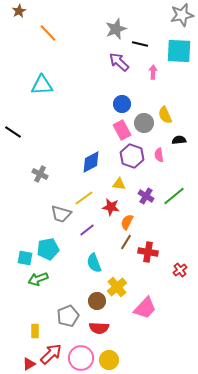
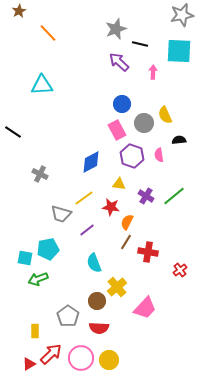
pink rectangle at (122, 130): moved 5 px left
gray pentagon at (68, 316): rotated 15 degrees counterclockwise
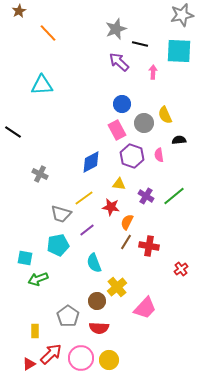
cyan pentagon at (48, 249): moved 10 px right, 4 px up
red cross at (148, 252): moved 1 px right, 6 px up
red cross at (180, 270): moved 1 px right, 1 px up
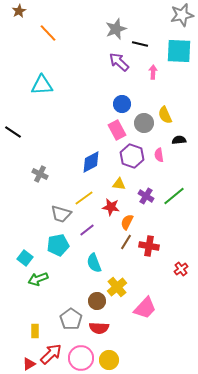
cyan square at (25, 258): rotated 28 degrees clockwise
gray pentagon at (68, 316): moved 3 px right, 3 px down
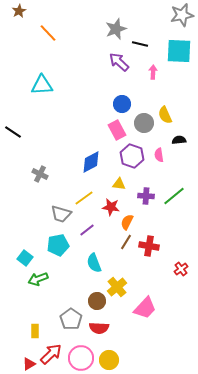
purple cross at (146, 196): rotated 28 degrees counterclockwise
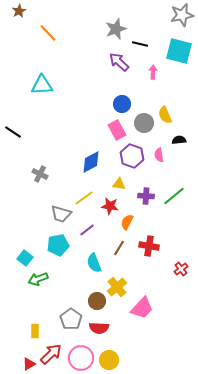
cyan square at (179, 51): rotated 12 degrees clockwise
red star at (111, 207): moved 1 px left, 1 px up
brown line at (126, 242): moved 7 px left, 6 px down
pink trapezoid at (145, 308): moved 3 px left
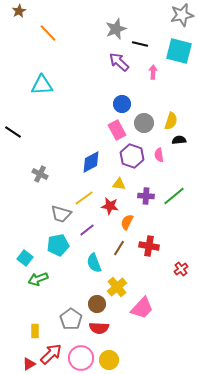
yellow semicircle at (165, 115): moved 6 px right, 6 px down; rotated 138 degrees counterclockwise
brown circle at (97, 301): moved 3 px down
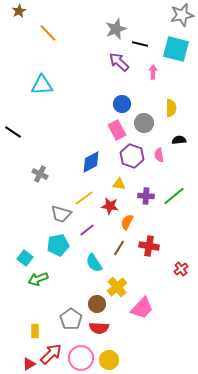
cyan square at (179, 51): moved 3 px left, 2 px up
yellow semicircle at (171, 121): moved 13 px up; rotated 18 degrees counterclockwise
cyan semicircle at (94, 263): rotated 12 degrees counterclockwise
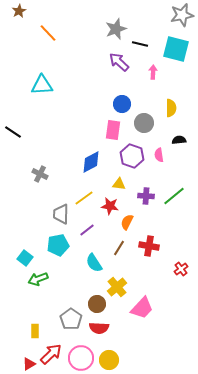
pink rectangle at (117, 130): moved 4 px left; rotated 36 degrees clockwise
gray trapezoid at (61, 214): rotated 75 degrees clockwise
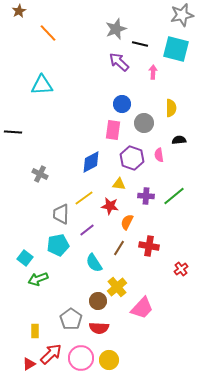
black line at (13, 132): rotated 30 degrees counterclockwise
purple hexagon at (132, 156): moved 2 px down
brown circle at (97, 304): moved 1 px right, 3 px up
